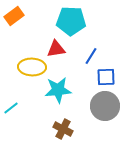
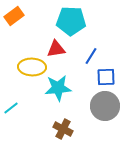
cyan star: moved 2 px up
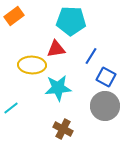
yellow ellipse: moved 2 px up
blue square: rotated 30 degrees clockwise
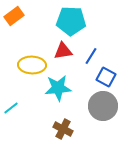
red triangle: moved 7 px right, 2 px down
gray circle: moved 2 px left
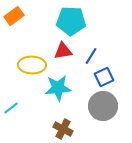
blue square: moved 2 px left; rotated 36 degrees clockwise
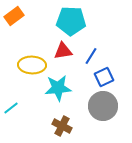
brown cross: moved 1 px left, 3 px up
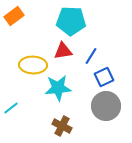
yellow ellipse: moved 1 px right
gray circle: moved 3 px right
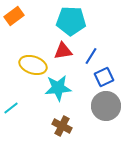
yellow ellipse: rotated 16 degrees clockwise
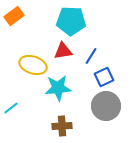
brown cross: rotated 30 degrees counterclockwise
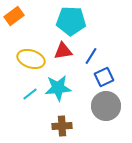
yellow ellipse: moved 2 px left, 6 px up
cyan line: moved 19 px right, 14 px up
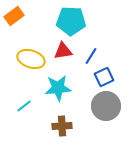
cyan line: moved 6 px left, 12 px down
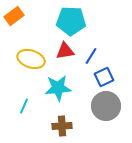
red triangle: moved 2 px right
cyan line: rotated 28 degrees counterclockwise
